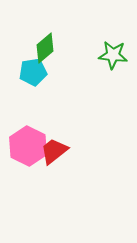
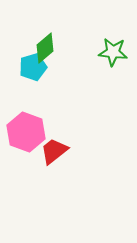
green star: moved 3 px up
cyan pentagon: moved 5 px up; rotated 8 degrees counterclockwise
pink hexagon: moved 2 px left, 14 px up; rotated 6 degrees counterclockwise
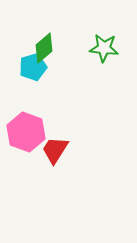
green diamond: moved 1 px left
green star: moved 9 px left, 4 px up
red trapezoid: moved 1 px right, 1 px up; rotated 20 degrees counterclockwise
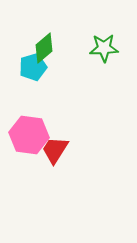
green star: rotated 8 degrees counterclockwise
pink hexagon: moved 3 px right, 3 px down; rotated 12 degrees counterclockwise
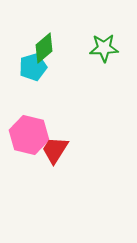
pink hexagon: rotated 6 degrees clockwise
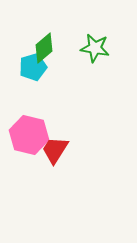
green star: moved 9 px left; rotated 12 degrees clockwise
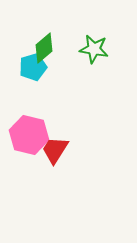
green star: moved 1 px left, 1 px down
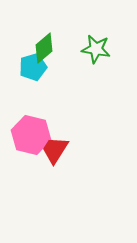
green star: moved 2 px right
pink hexagon: moved 2 px right
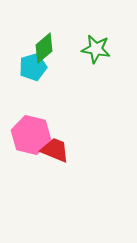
red trapezoid: rotated 80 degrees clockwise
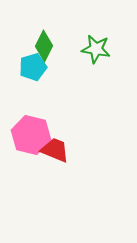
green diamond: moved 2 px up; rotated 24 degrees counterclockwise
